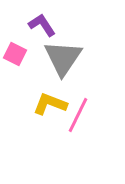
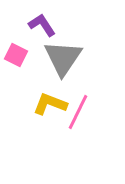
pink square: moved 1 px right, 1 px down
pink line: moved 3 px up
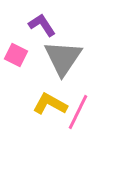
yellow L-shape: rotated 8 degrees clockwise
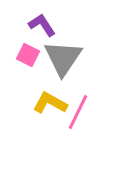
pink square: moved 12 px right
yellow L-shape: moved 1 px up
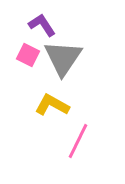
yellow L-shape: moved 2 px right, 2 px down
pink line: moved 29 px down
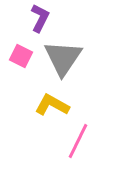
purple L-shape: moved 2 px left, 7 px up; rotated 60 degrees clockwise
pink square: moved 7 px left, 1 px down
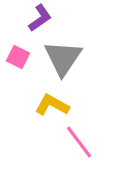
purple L-shape: rotated 28 degrees clockwise
pink square: moved 3 px left, 1 px down
pink line: moved 1 px right, 1 px down; rotated 63 degrees counterclockwise
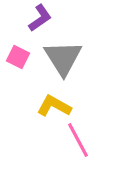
gray triangle: rotated 6 degrees counterclockwise
yellow L-shape: moved 2 px right, 1 px down
pink line: moved 1 px left, 2 px up; rotated 9 degrees clockwise
